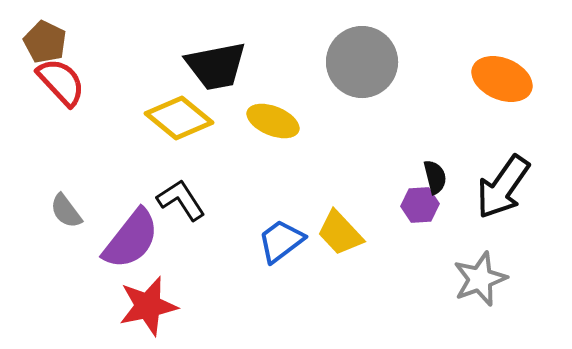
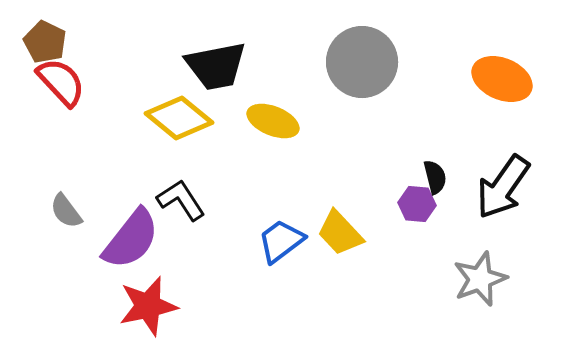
purple hexagon: moved 3 px left, 1 px up; rotated 9 degrees clockwise
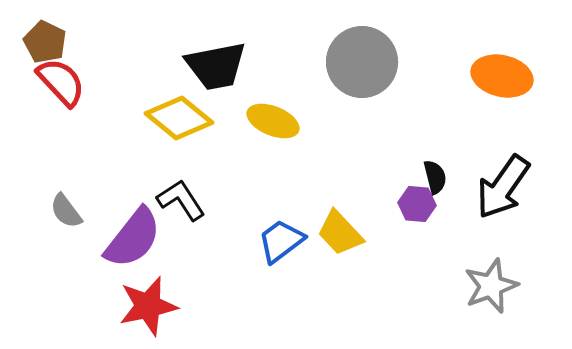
orange ellipse: moved 3 px up; rotated 10 degrees counterclockwise
purple semicircle: moved 2 px right, 1 px up
gray star: moved 11 px right, 7 px down
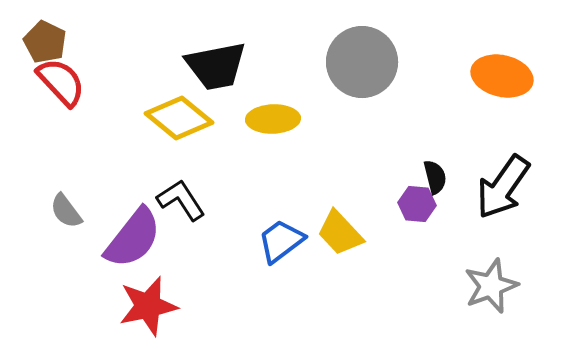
yellow ellipse: moved 2 px up; rotated 24 degrees counterclockwise
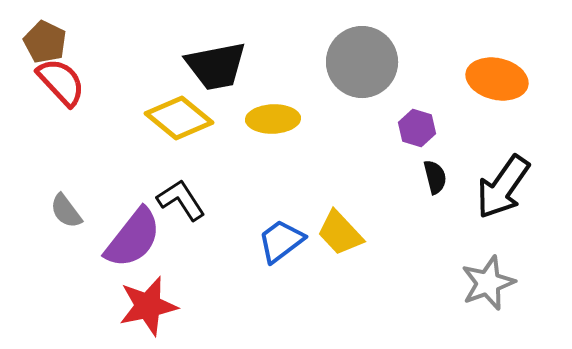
orange ellipse: moved 5 px left, 3 px down
purple hexagon: moved 76 px up; rotated 12 degrees clockwise
gray star: moved 3 px left, 3 px up
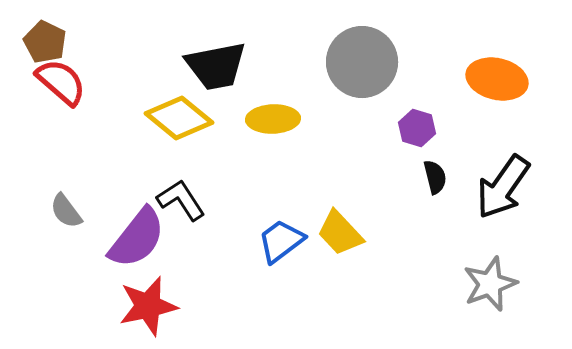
red semicircle: rotated 6 degrees counterclockwise
purple semicircle: moved 4 px right
gray star: moved 2 px right, 1 px down
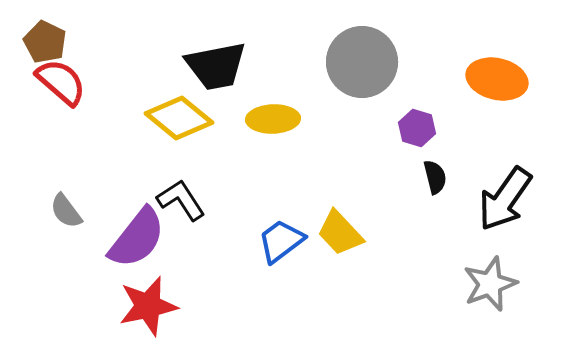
black arrow: moved 2 px right, 12 px down
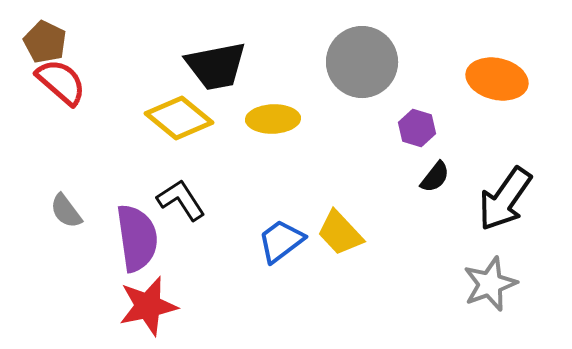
black semicircle: rotated 52 degrees clockwise
purple semicircle: rotated 46 degrees counterclockwise
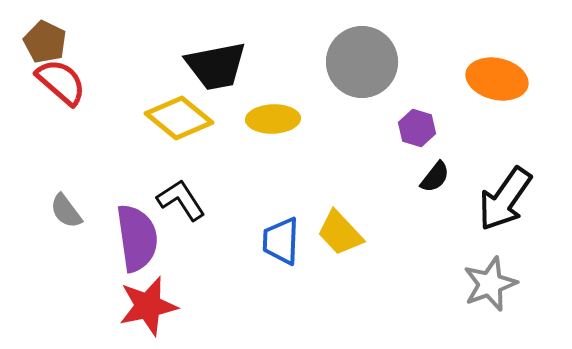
blue trapezoid: rotated 51 degrees counterclockwise
